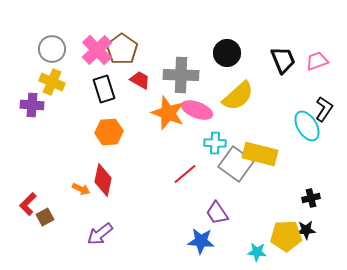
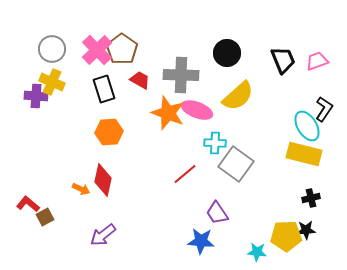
purple cross: moved 4 px right, 9 px up
yellow rectangle: moved 44 px right
red L-shape: rotated 85 degrees clockwise
purple arrow: moved 3 px right, 1 px down
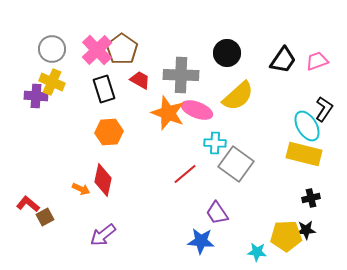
black trapezoid: rotated 56 degrees clockwise
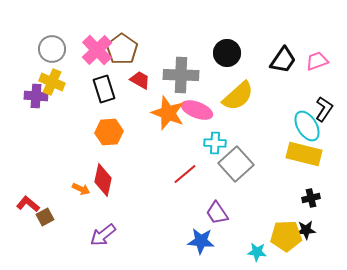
gray square: rotated 12 degrees clockwise
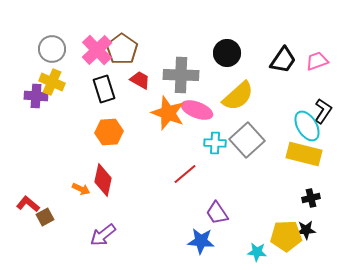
black L-shape: moved 1 px left, 2 px down
gray square: moved 11 px right, 24 px up
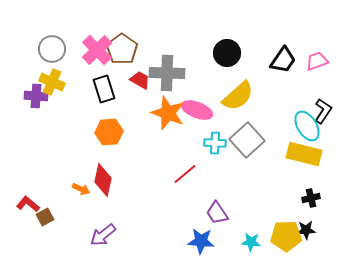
gray cross: moved 14 px left, 2 px up
cyan star: moved 6 px left, 10 px up
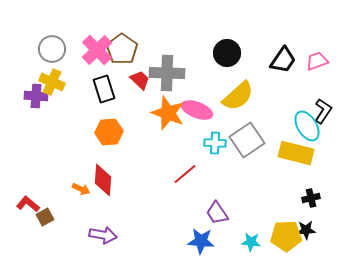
red trapezoid: rotated 15 degrees clockwise
gray square: rotated 8 degrees clockwise
yellow rectangle: moved 8 px left, 1 px up
red diamond: rotated 8 degrees counterclockwise
purple arrow: rotated 132 degrees counterclockwise
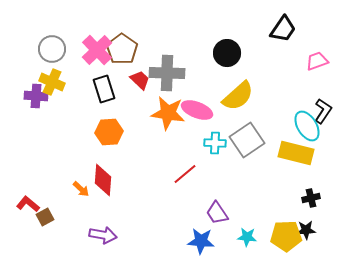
black trapezoid: moved 31 px up
orange star: rotated 12 degrees counterclockwise
orange arrow: rotated 18 degrees clockwise
cyan star: moved 4 px left, 5 px up
